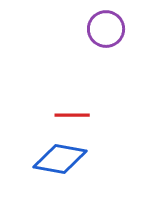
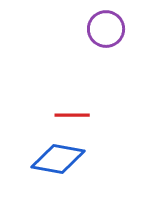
blue diamond: moved 2 px left
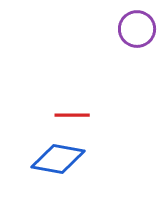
purple circle: moved 31 px right
